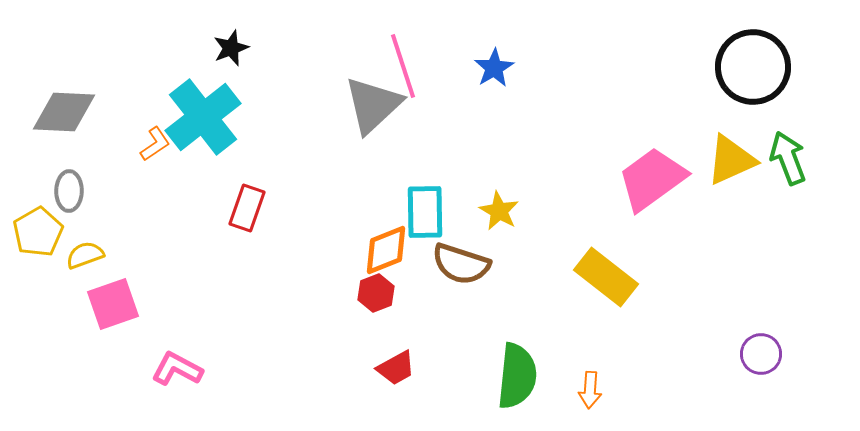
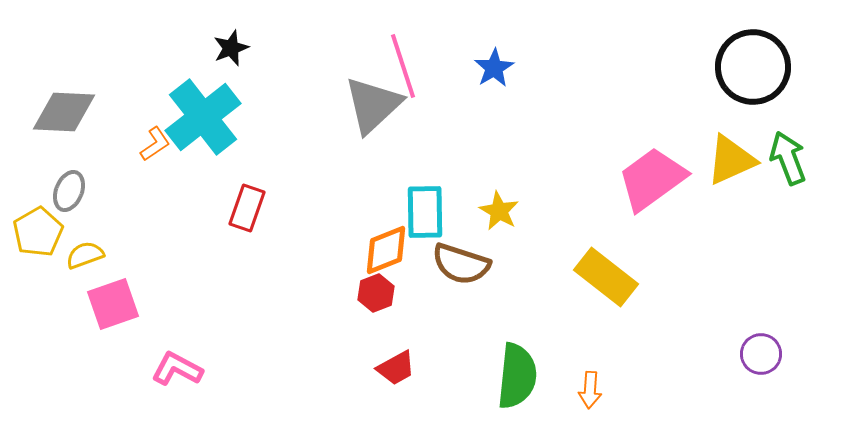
gray ellipse: rotated 21 degrees clockwise
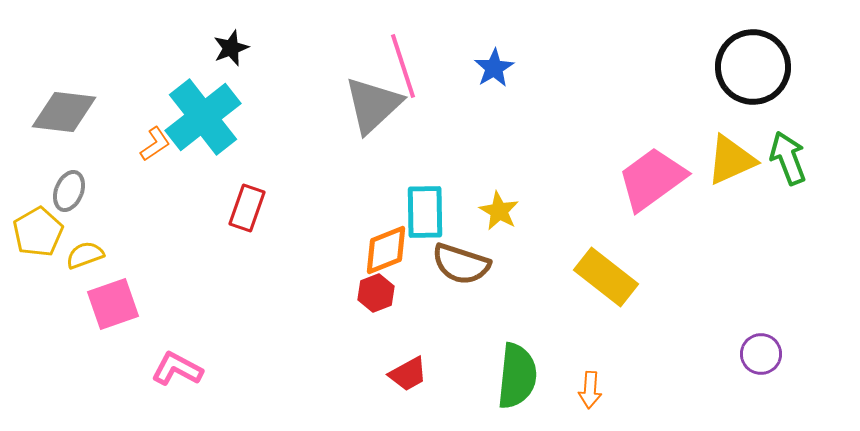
gray diamond: rotated 4 degrees clockwise
red trapezoid: moved 12 px right, 6 px down
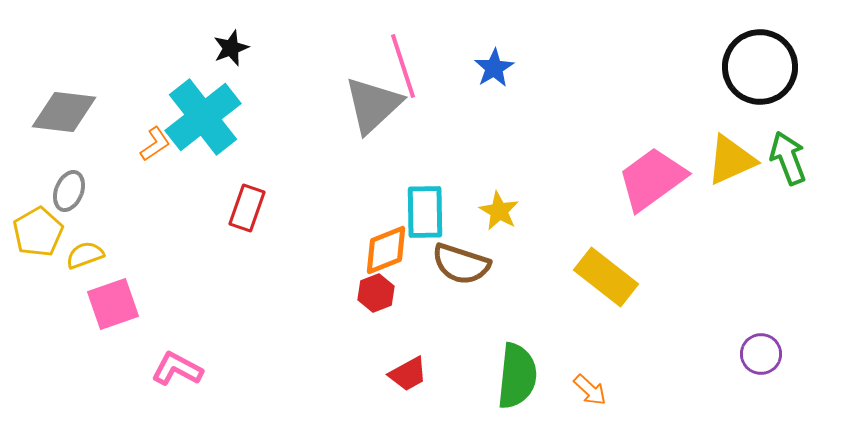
black circle: moved 7 px right
orange arrow: rotated 51 degrees counterclockwise
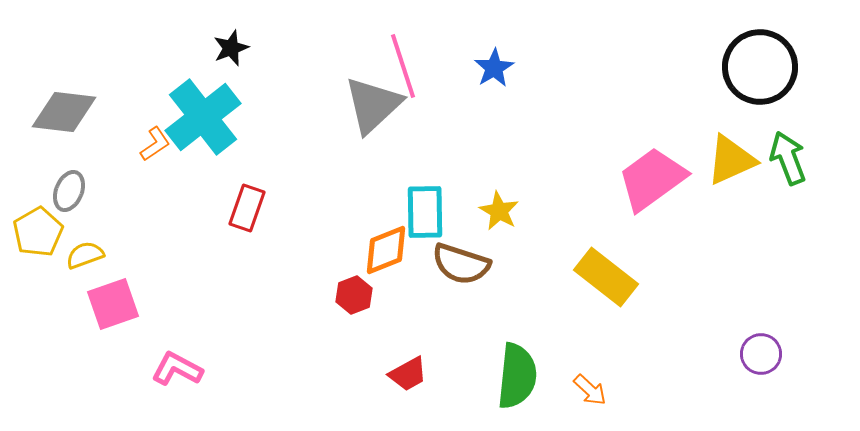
red hexagon: moved 22 px left, 2 px down
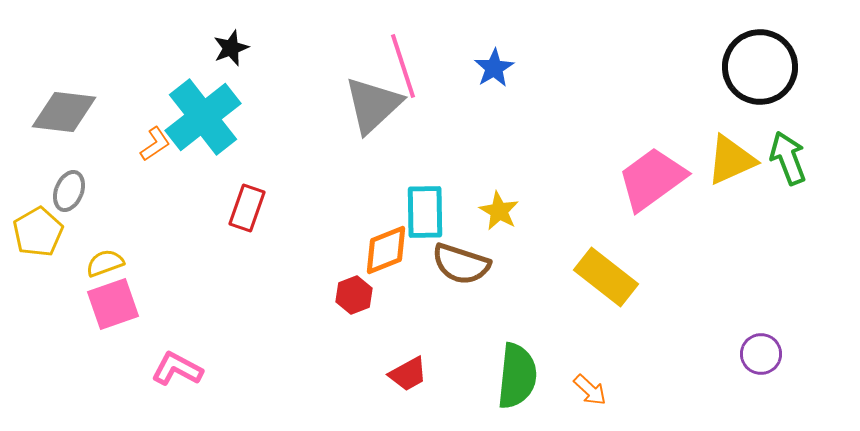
yellow semicircle: moved 20 px right, 8 px down
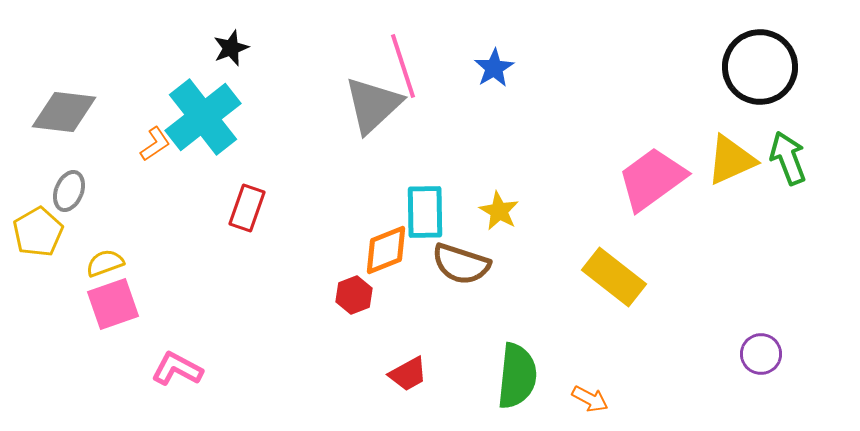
yellow rectangle: moved 8 px right
orange arrow: moved 9 px down; rotated 15 degrees counterclockwise
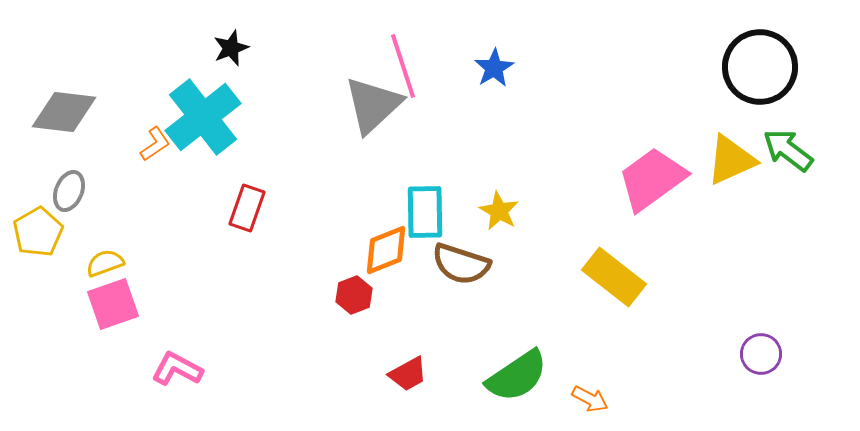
green arrow: moved 8 px up; rotated 32 degrees counterclockwise
green semicircle: rotated 50 degrees clockwise
